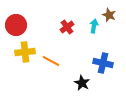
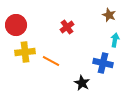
cyan arrow: moved 21 px right, 14 px down
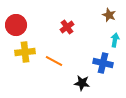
orange line: moved 3 px right
black star: rotated 21 degrees counterclockwise
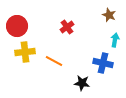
red circle: moved 1 px right, 1 px down
